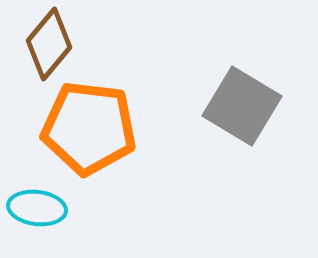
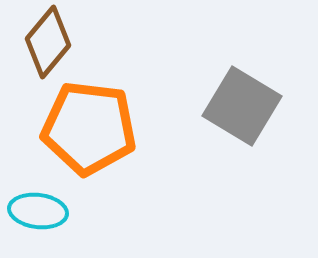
brown diamond: moved 1 px left, 2 px up
cyan ellipse: moved 1 px right, 3 px down
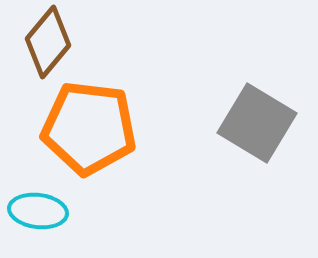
gray square: moved 15 px right, 17 px down
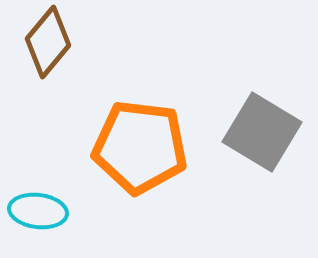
gray square: moved 5 px right, 9 px down
orange pentagon: moved 51 px right, 19 px down
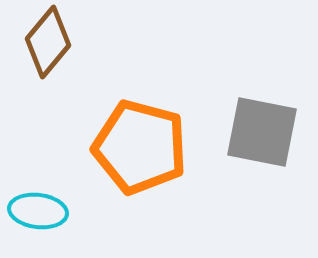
gray square: rotated 20 degrees counterclockwise
orange pentagon: rotated 8 degrees clockwise
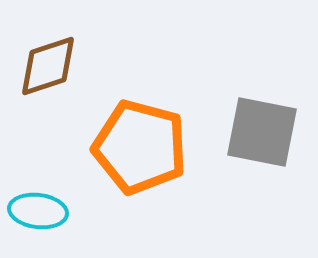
brown diamond: moved 24 px down; rotated 32 degrees clockwise
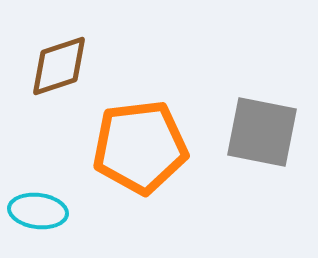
brown diamond: moved 11 px right
orange pentagon: rotated 22 degrees counterclockwise
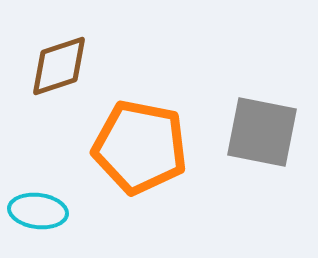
orange pentagon: rotated 18 degrees clockwise
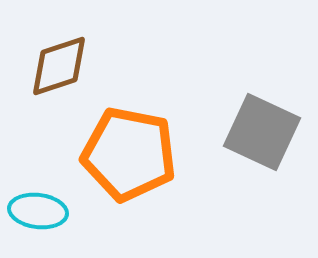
gray square: rotated 14 degrees clockwise
orange pentagon: moved 11 px left, 7 px down
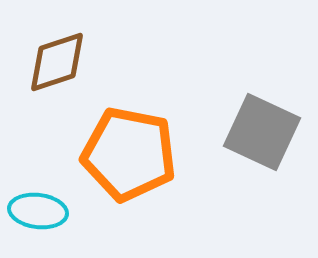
brown diamond: moved 2 px left, 4 px up
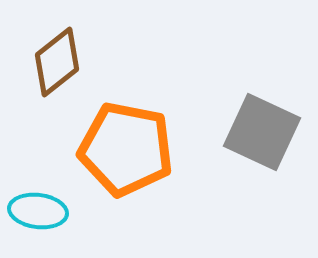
brown diamond: rotated 20 degrees counterclockwise
orange pentagon: moved 3 px left, 5 px up
